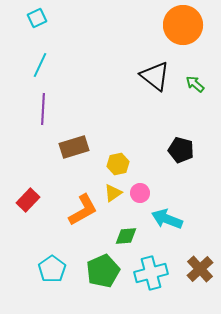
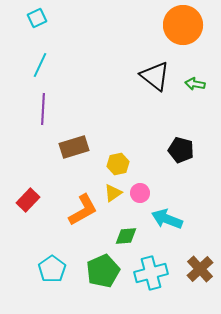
green arrow: rotated 30 degrees counterclockwise
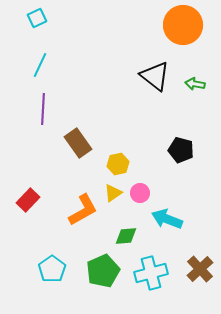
brown rectangle: moved 4 px right, 4 px up; rotated 72 degrees clockwise
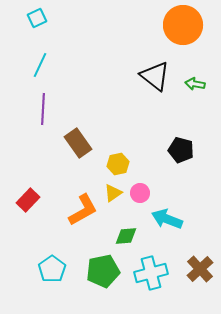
green pentagon: rotated 12 degrees clockwise
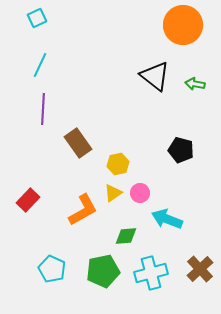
cyan pentagon: rotated 12 degrees counterclockwise
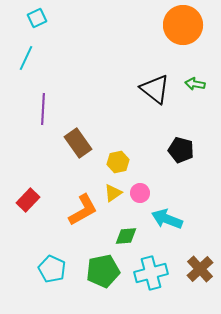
cyan line: moved 14 px left, 7 px up
black triangle: moved 13 px down
yellow hexagon: moved 2 px up
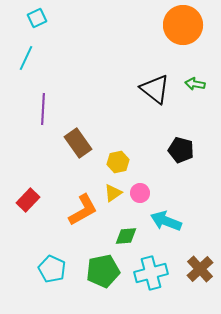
cyan arrow: moved 1 px left, 2 px down
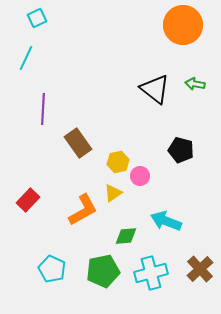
pink circle: moved 17 px up
